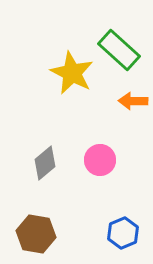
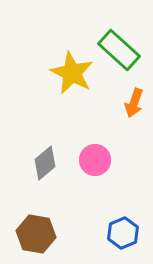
orange arrow: moved 1 px right, 2 px down; rotated 72 degrees counterclockwise
pink circle: moved 5 px left
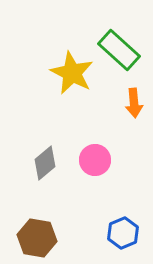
orange arrow: rotated 24 degrees counterclockwise
brown hexagon: moved 1 px right, 4 px down
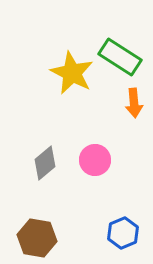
green rectangle: moved 1 px right, 7 px down; rotated 9 degrees counterclockwise
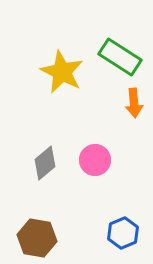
yellow star: moved 10 px left, 1 px up
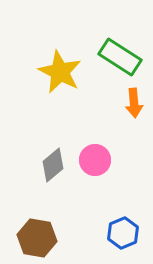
yellow star: moved 2 px left
gray diamond: moved 8 px right, 2 px down
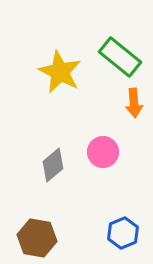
green rectangle: rotated 6 degrees clockwise
pink circle: moved 8 px right, 8 px up
